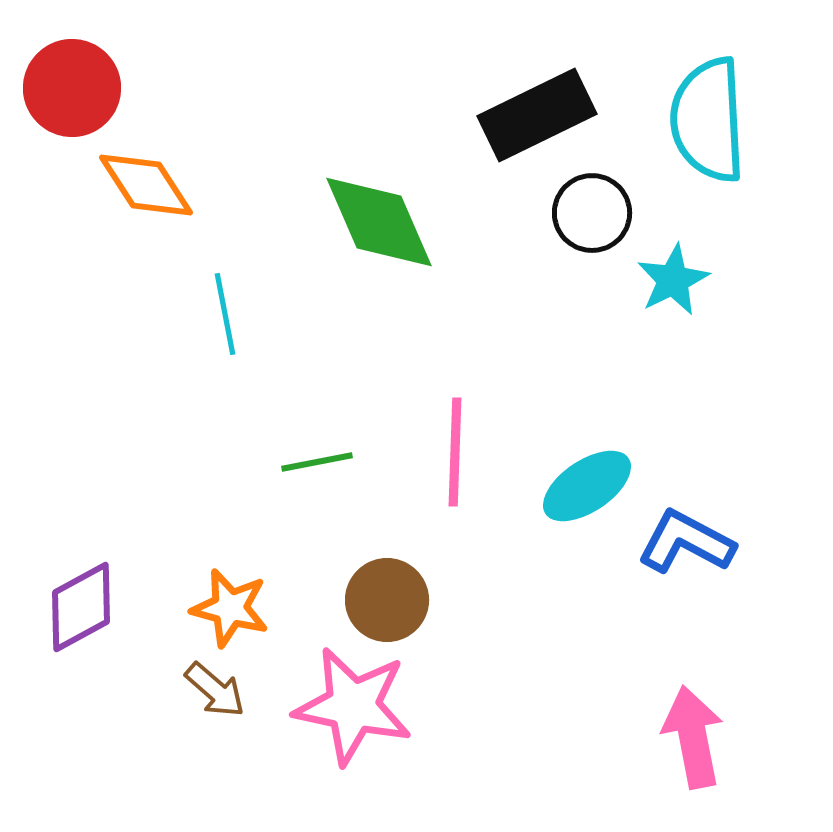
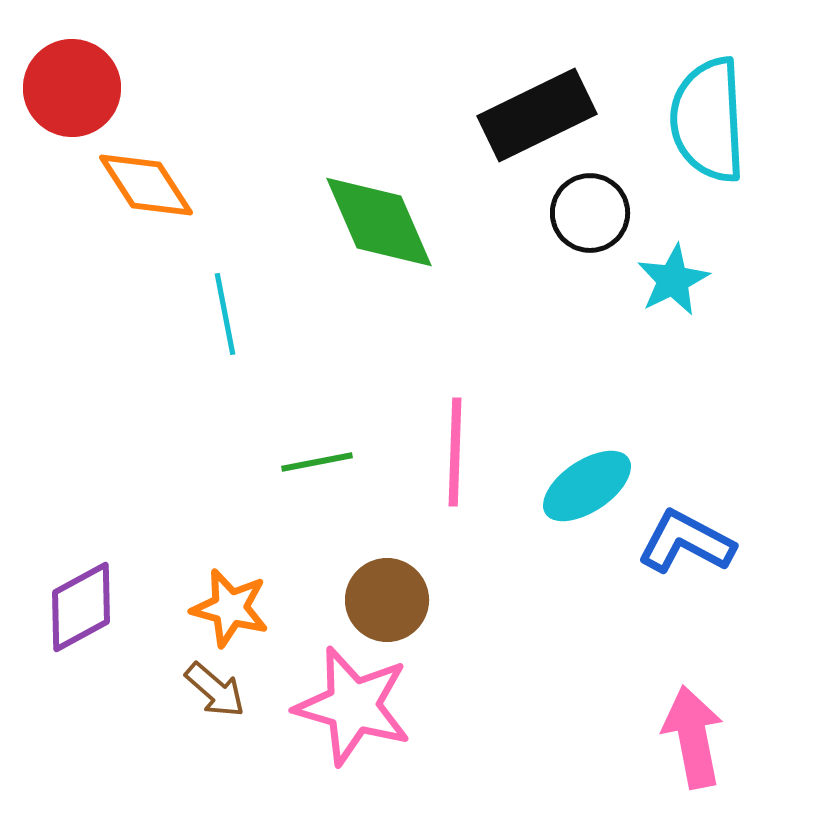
black circle: moved 2 px left
pink star: rotated 4 degrees clockwise
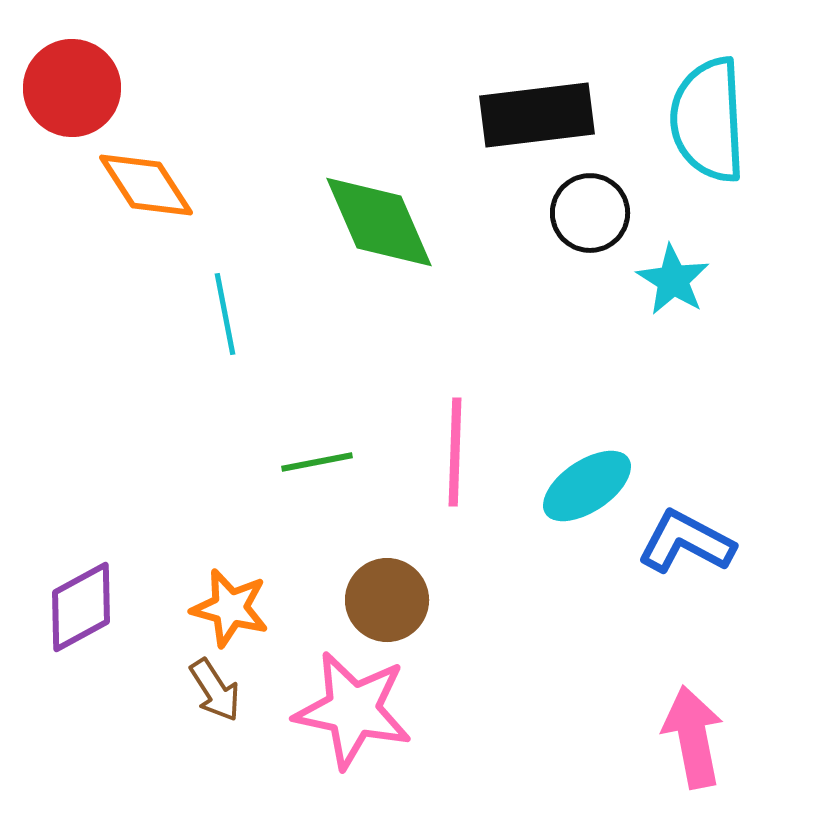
black rectangle: rotated 19 degrees clockwise
cyan star: rotated 14 degrees counterclockwise
brown arrow: rotated 16 degrees clockwise
pink star: moved 4 px down; rotated 4 degrees counterclockwise
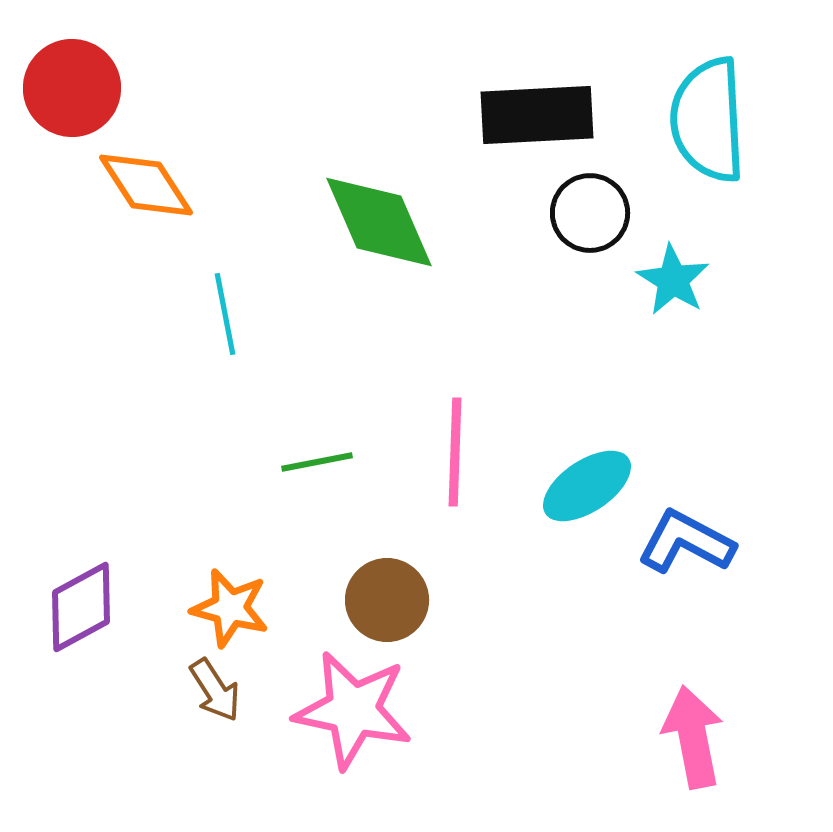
black rectangle: rotated 4 degrees clockwise
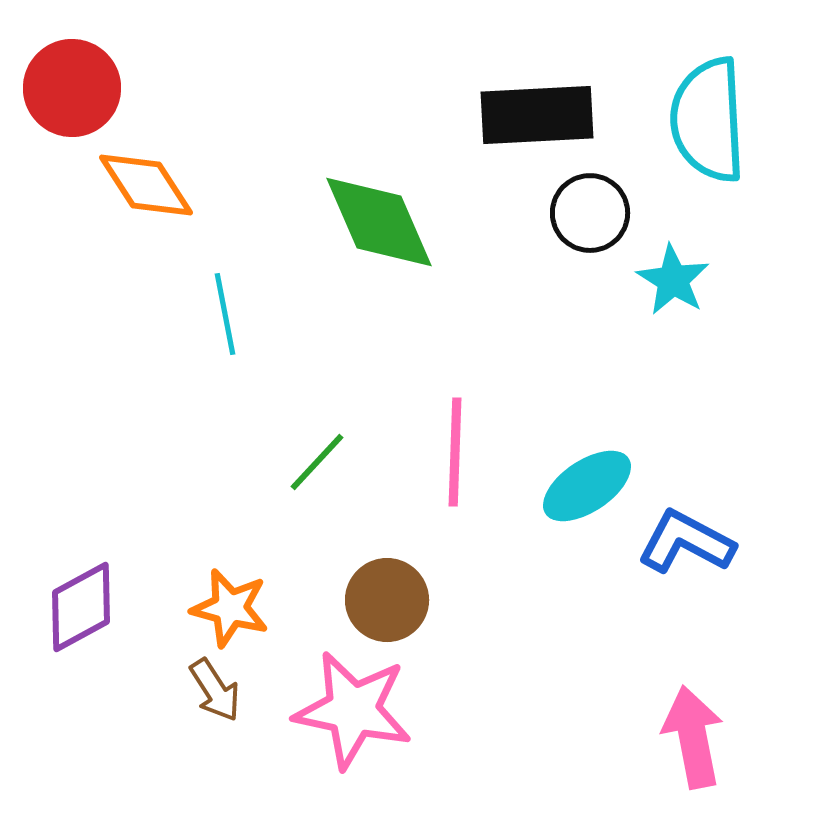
green line: rotated 36 degrees counterclockwise
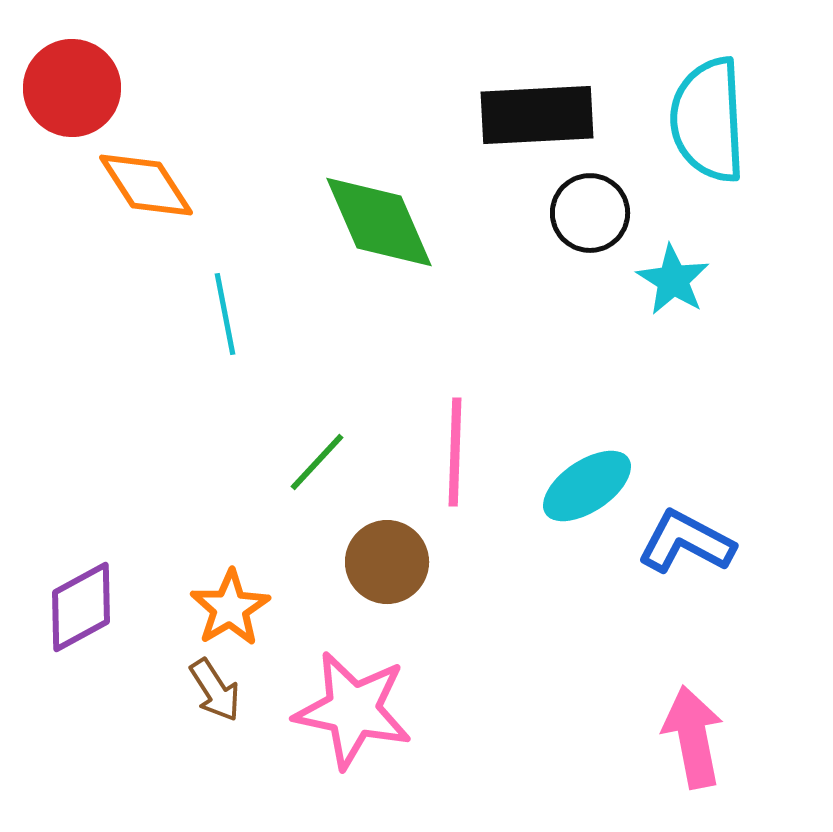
brown circle: moved 38 px up
orange star: rotated 26 degrees clockwise
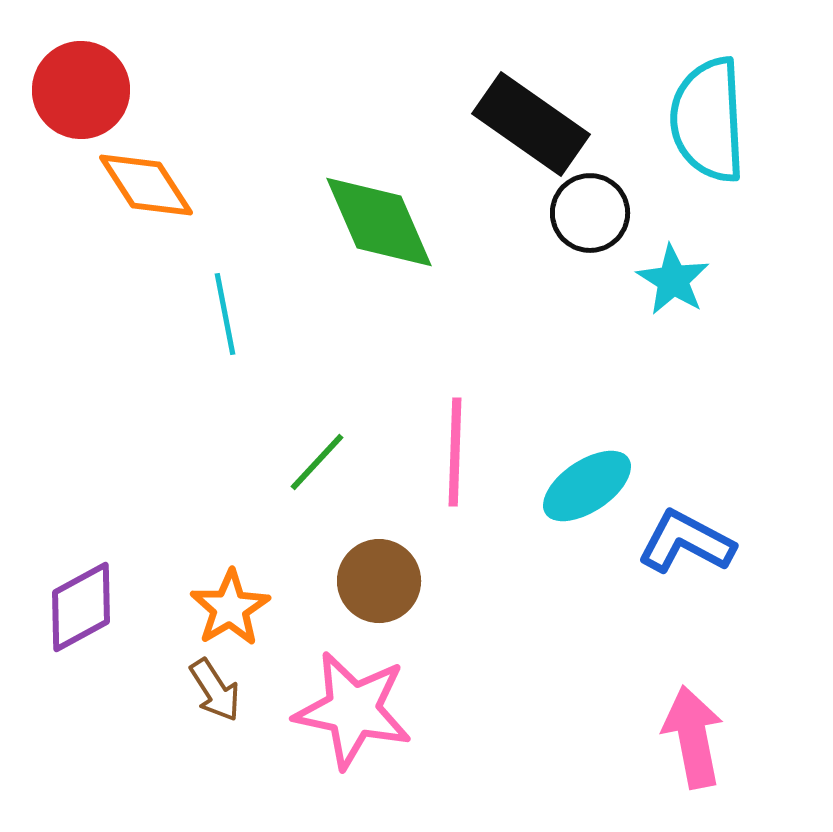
red circle: moved 9 px right, 2 px down
black rectangle: moved 6 px left, 9 px down; rotated 38 degrees clockwise
brown circle: moved 8 px left, 19 px down
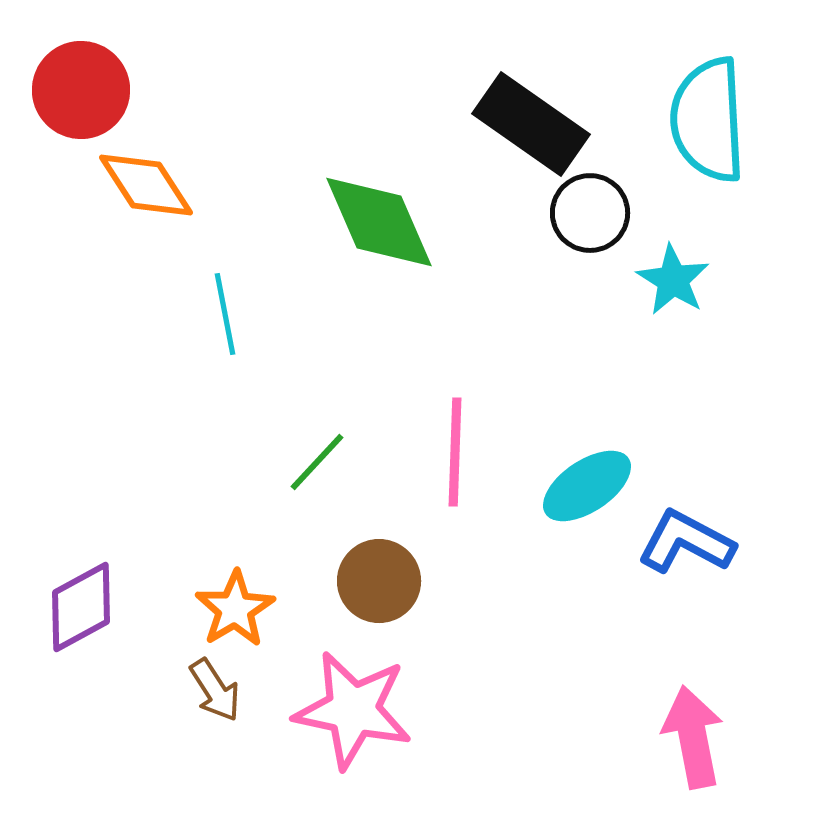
orange star: moved 5 px right, 1 px down
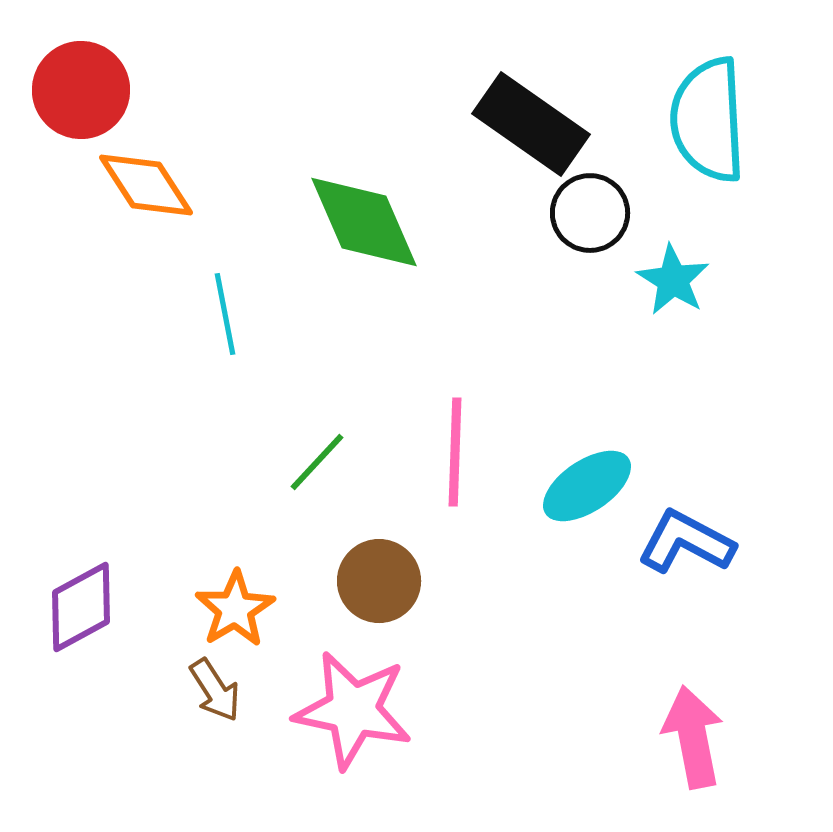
green diamond: moved 15 px left
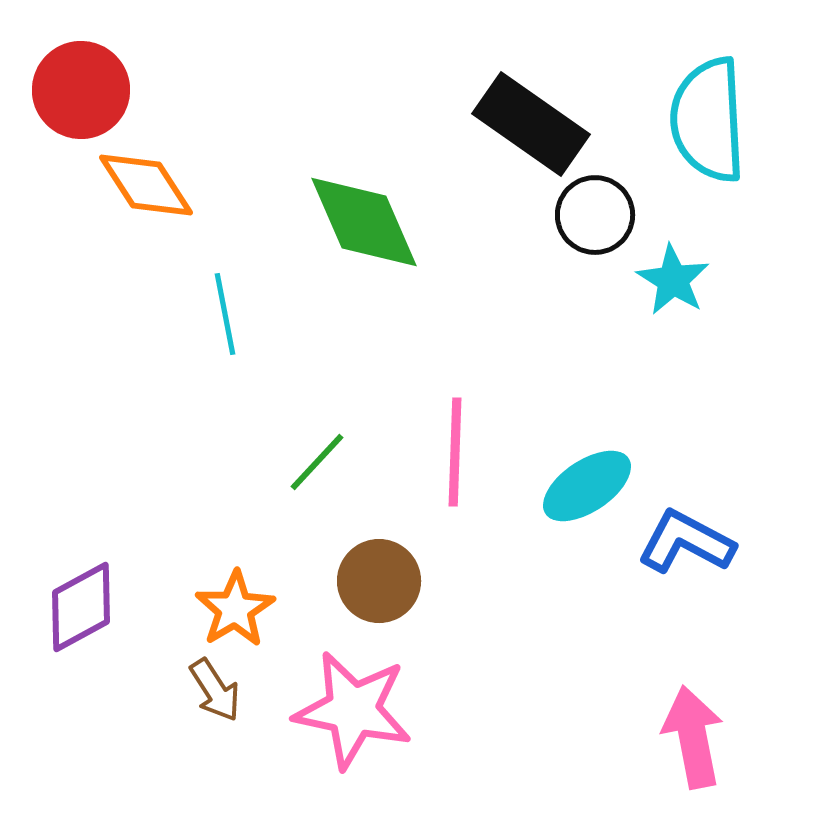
black circle: moved 5 px right, 2 px down
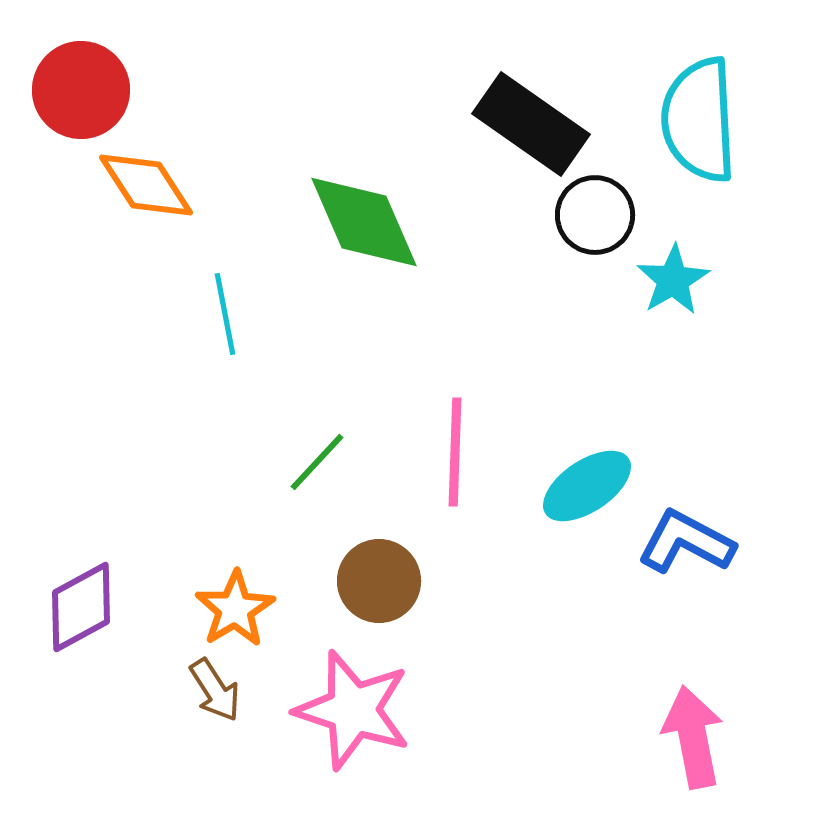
cyan semicircle: moved 9 px left
cyan star: rotated 10 degrees clockwise
pink star: rotated 6 degrees clockwise
